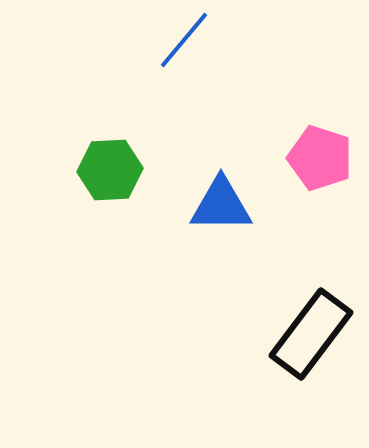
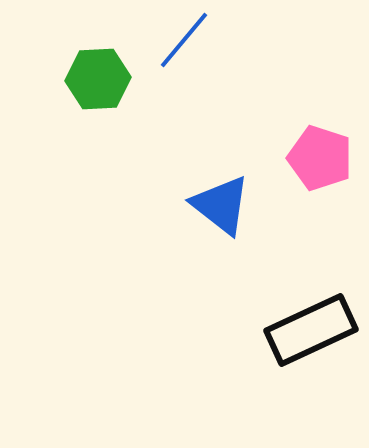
green hexagon: moved 12 px left, 91 px up
blue triangle: rotated 38 degrees clockwise
black rectangle: moved 4 px up; rotated 28 degrees clockwise
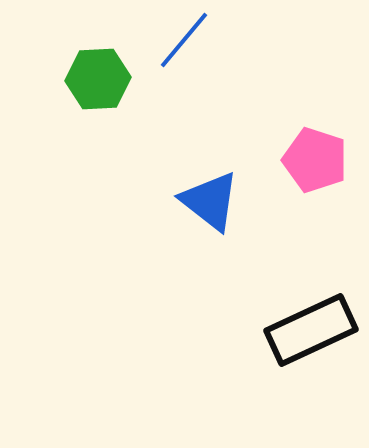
pink pentagon: moved 5 px left, 2 px down
blue triangle: moved 11 px left, 4 px up
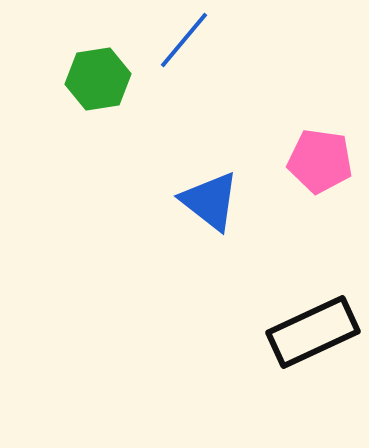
green hexagon: rotated 6 degrees counterclockwise
pink pentagon: moved 5 px right, 1 px down; rotated 10 degrees counterclockwise
black rectangle: moved 2 px right, 2 px down
